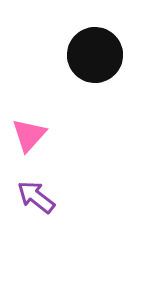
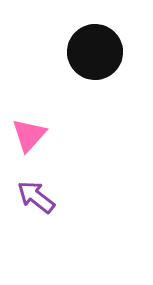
black circle: moved 3 px up
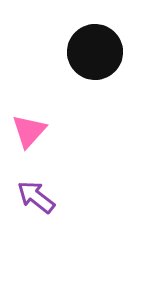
pink triangle: moved 4 px up
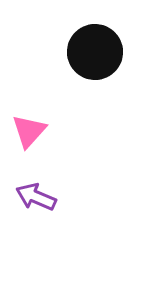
purple arrow: rotated 15 degrees counterclockwise
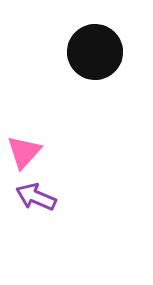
pink triangle: moved 5 px left, 21 px down
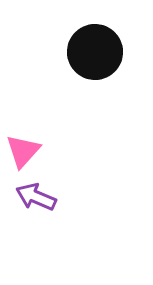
pink triangle: moved 1 px left, 1 px up
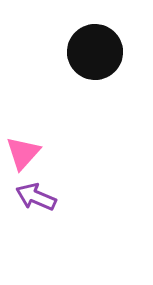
pink triangle: moved 2 px down
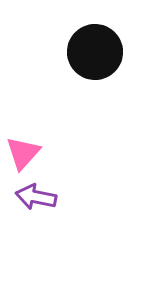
purple arrow: rotated 12 degrees counterclockwise
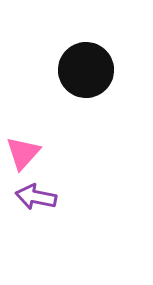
black circle: moved 9 px left, 18 px down
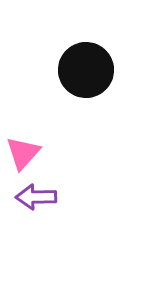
purple arrow: rotated 12 degrees counterclockwise
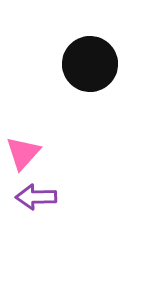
black circle: moved 4 px right, 6 px up
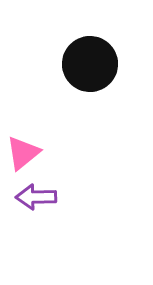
pink triangle: rotated 9 degrees clockwise
